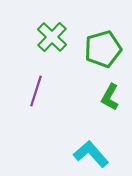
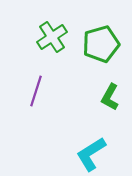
green cross: rotated 12 degrees clockwise
green pentagon: moved 2 px left, 5 px up
cyan L-shape: rotated 81 degrees counterclockwise
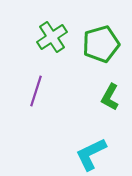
cyan L-shape: rotated 6 degrees clockwise
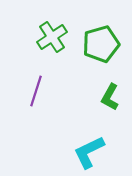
cyan L-shape: moved 2 px left, 2 px up
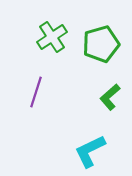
purple line: moved 1 px down
green L-shape: rotated 20 degrees clockwise
cyan L-shape: moved 1 px right, 1 px up
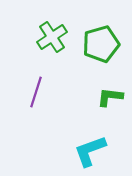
green L-shape: rotated 48 degrees clockwise
cyan L-shape: rotated 6 degrees clockwise
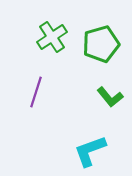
green L-shape: rotated 136 degrees counterclockwise
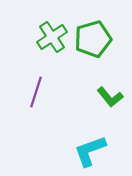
green pentagon: moved 8 px left, 5 px up
